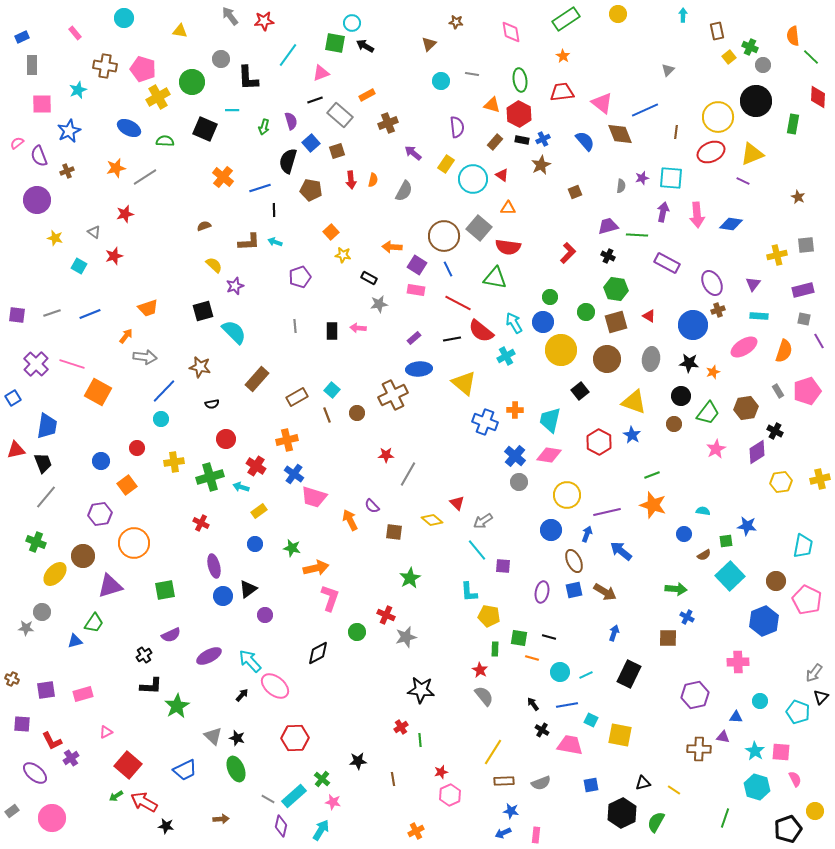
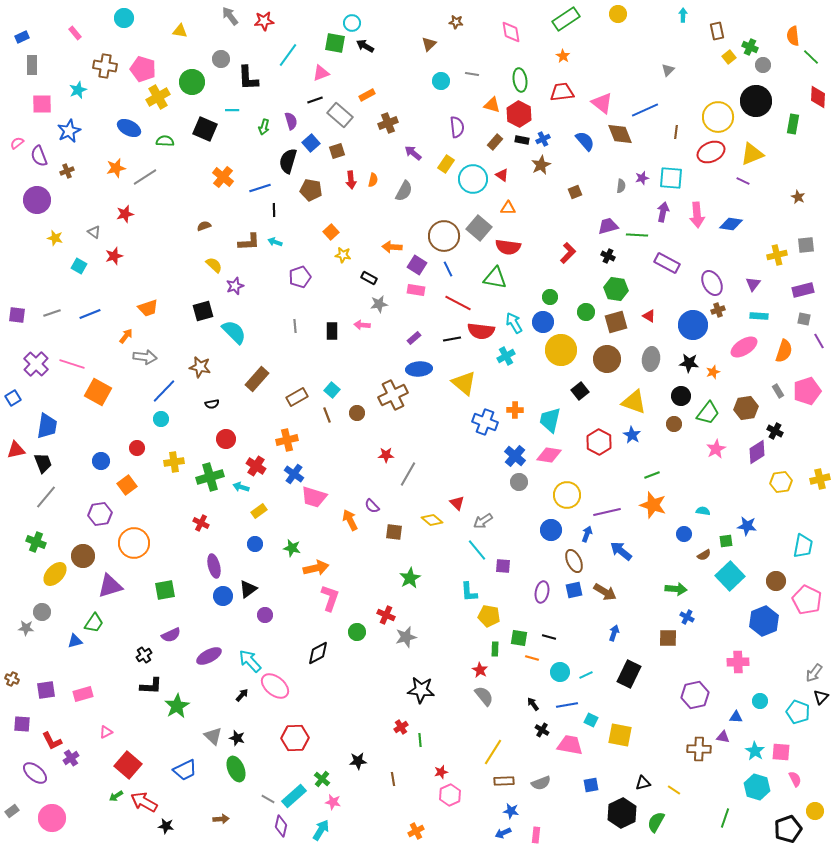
pink arrow at (358, 328): moved 4 px right, 3 px up
red semicircle at (481, 331): rotated 32 degrees counterclockwise
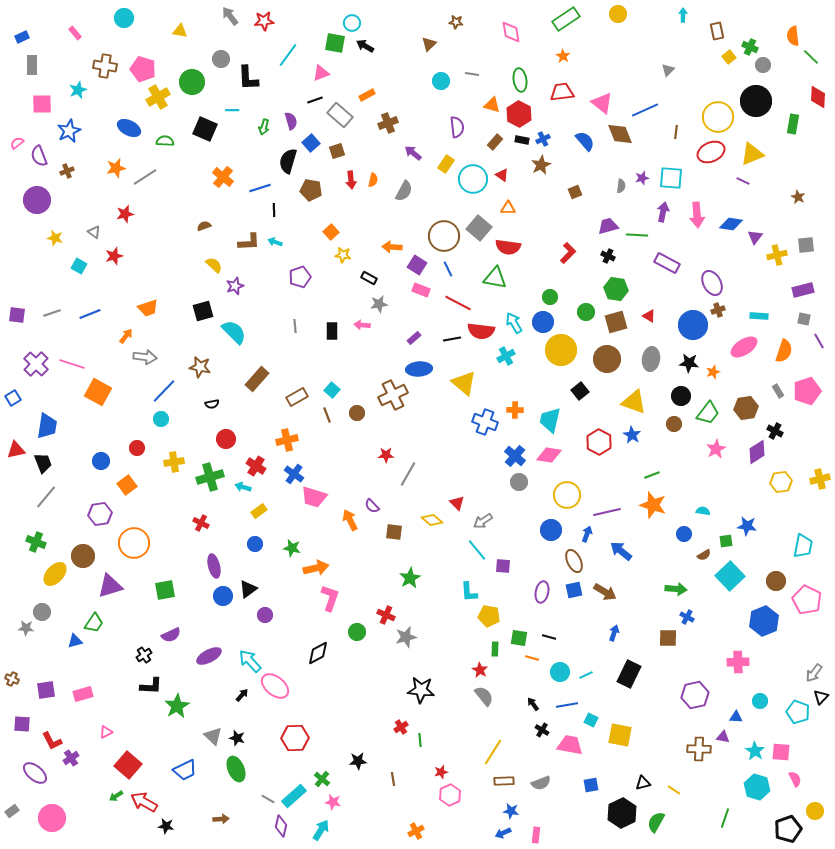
purple triangle at (753, 284): moved 2 px right, 47 px up
pink rectangle at (416, 290): moved 5 px right; rotated 12 degrees clockwise
cyan arrow at (241, 487): moved 2 px right
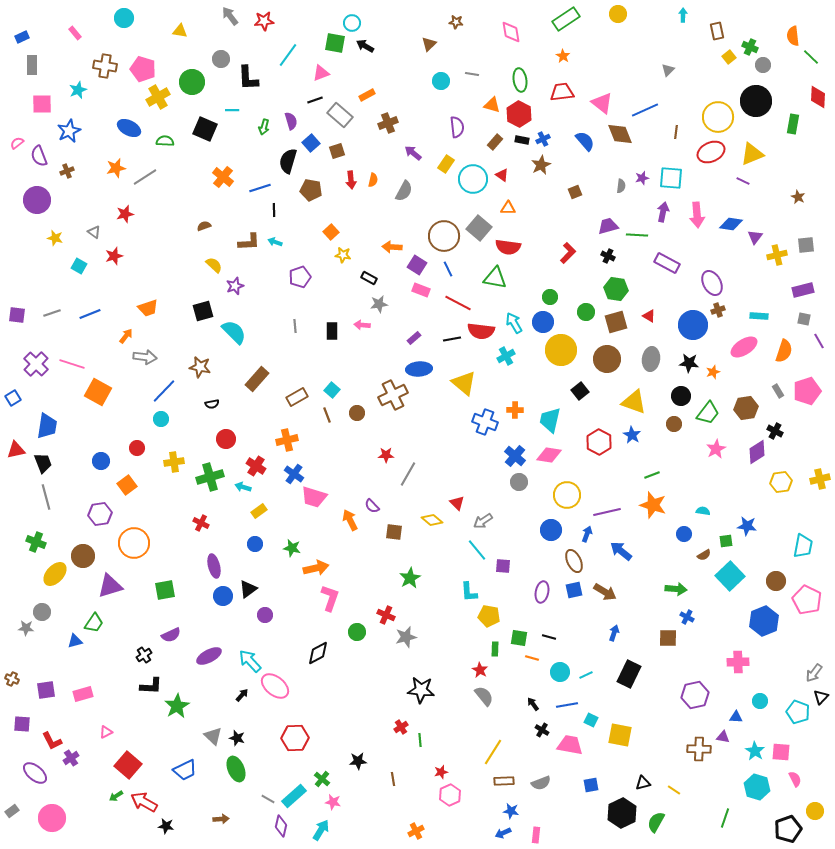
gray line at (46, 497): rotated 55 degrees counterclockwise
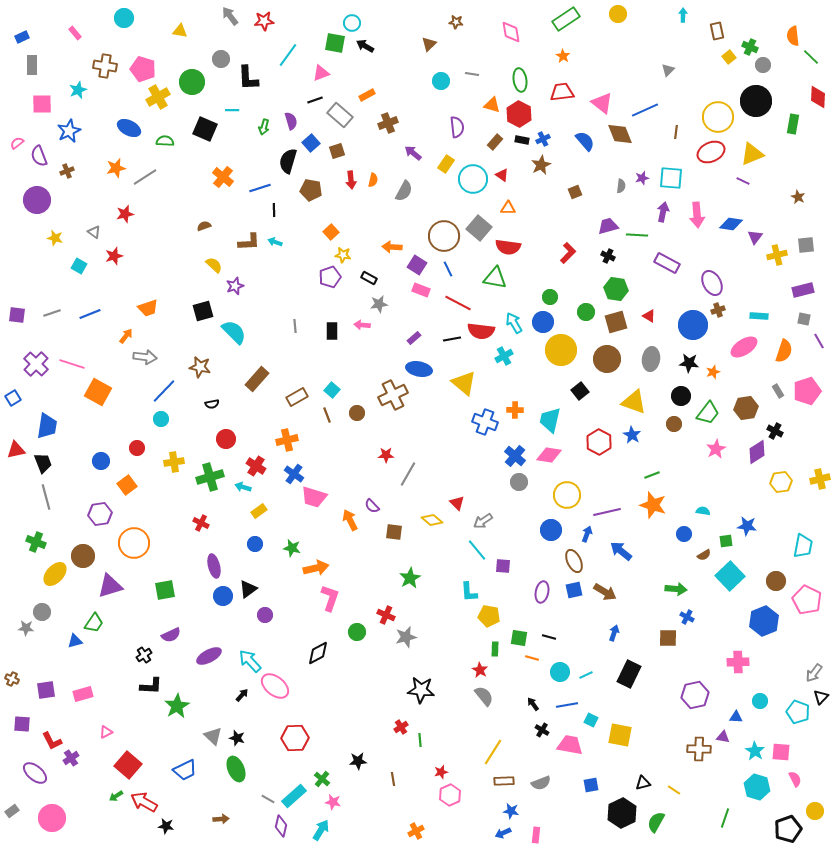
purple pentagon at (300, 277): moved 30 px right
cyan cross at (506, 356): moved 2 px left
blue ellipse at (419, 369): rotated 15 degrees clockwise
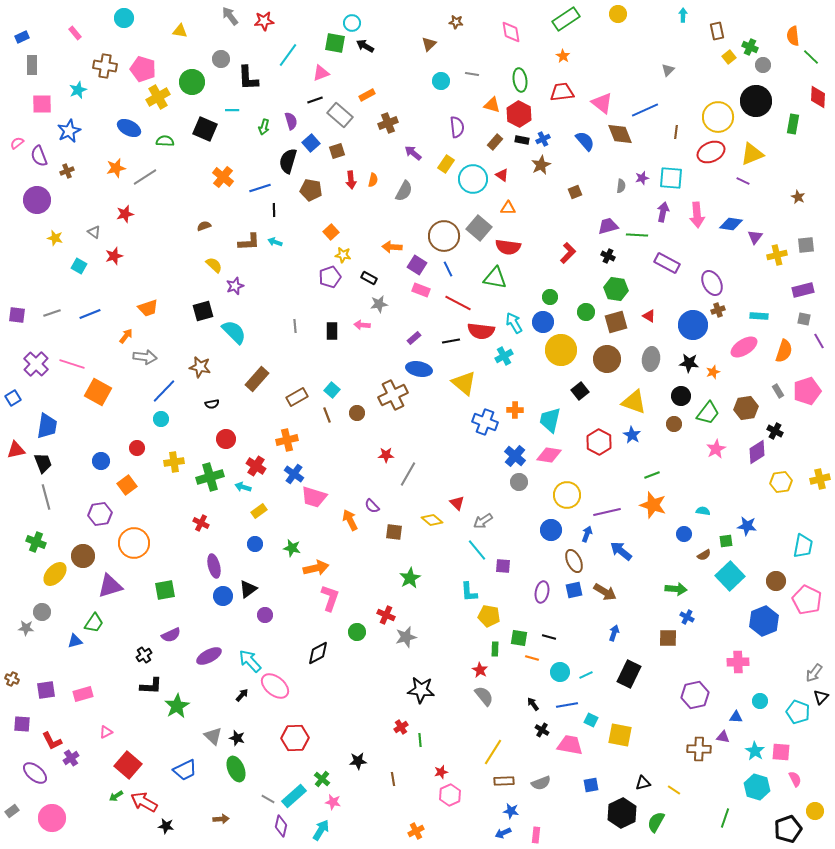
black line at (452, 339): moved 1 px left, 2 px down
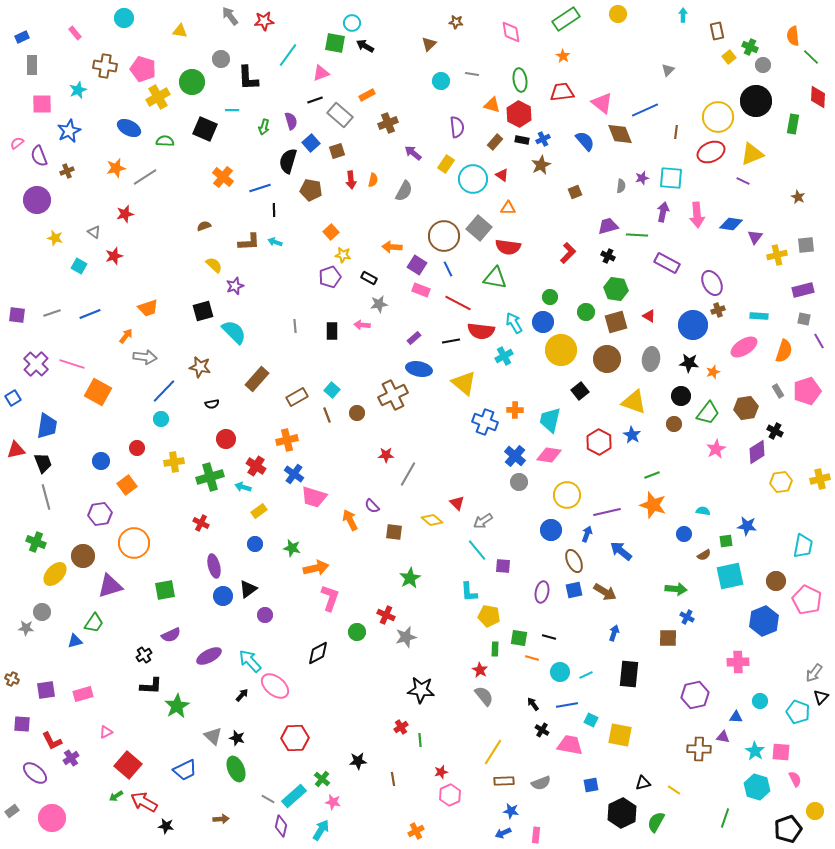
cyan square at (730, 576): rotated 32 degrees clockwise
black rectangle at (629, 674): rotated 20 degrees counterclockwise
